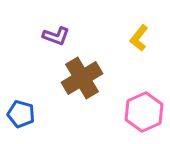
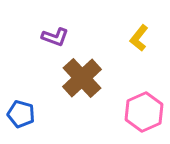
purple L-shape: moved 1 px left, 1 px down
brown cross: rotated 12 degrees counterclockwise
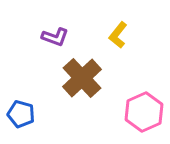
yellow L-shape: moved 21 px left, 3 px up
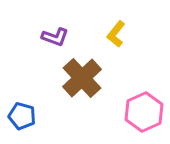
yellow L-shape: moved 2 px left, 1 px up
blue pentagon: moved 1 px right, 2 px down
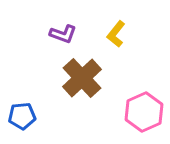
purple L-shape: moved 8 px right, 3 px up
blue pentagon: rotated 20 degrees counterclockwise
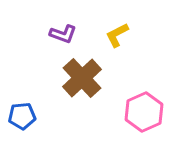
yellow L-shape: moved 1 px right, 1 px down; rotated 24 degrees clockwise
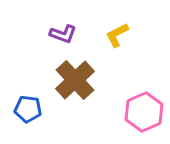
brown cross: moved 7 px left, 2 px down
blue pentagon: moved 6 px right, 7 px up; rotated 12 degrees clockwise
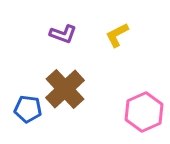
brown cross: moved 10 px left, 9 px down
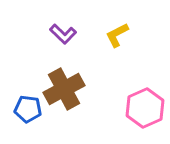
purple L-shape: rotated 24 degrees clockwise
brown cross: moved 1 px left; rotated 15 degrees clockwise
pink hexagon: moved 1 px right, 4 px up
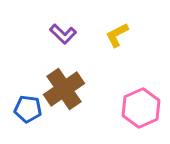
brown cross: rotated 6 degrees counterclockwise
pink hexagon: moved 4 px left
